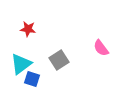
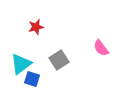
red star: moved 8 px right, 2 px up; rotated 21 degrees counterclockwise
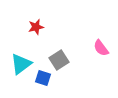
blue square: moved 11 px right, 1 px up
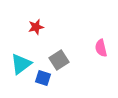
pink semicircle: rotated 24 degrees clockwise
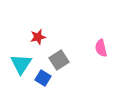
red star: moved 2 px right, 10 px down
cyan triangle: rotated 20 degrees counterclockwise
blue square: rotated 14 degrees clockwise
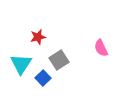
pink semicircle: rotated 12 degrees counterclockwise
blue square: rotated 14 degrees clockwise
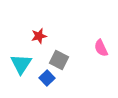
red star: moved 1 px right, 1 px up
gray square: rotated 30 degrees counterclockwise
blue square: moved 4 px right
